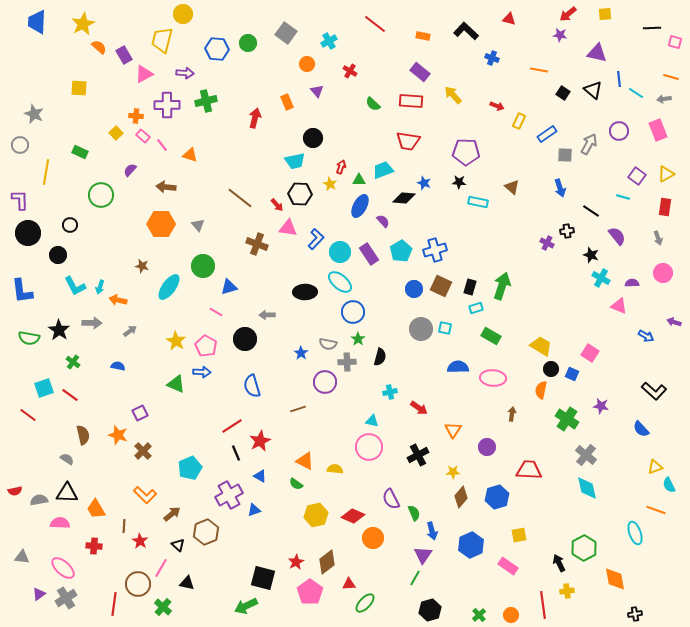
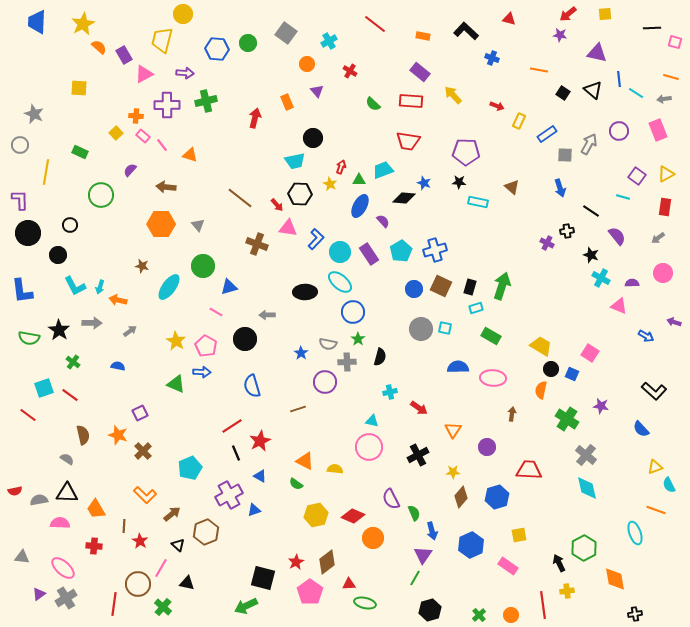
gray arrow at (658, 238): rotated 72 degrees clockwise
green ellipse at (365, 603): rotated 60 degrees clockwise
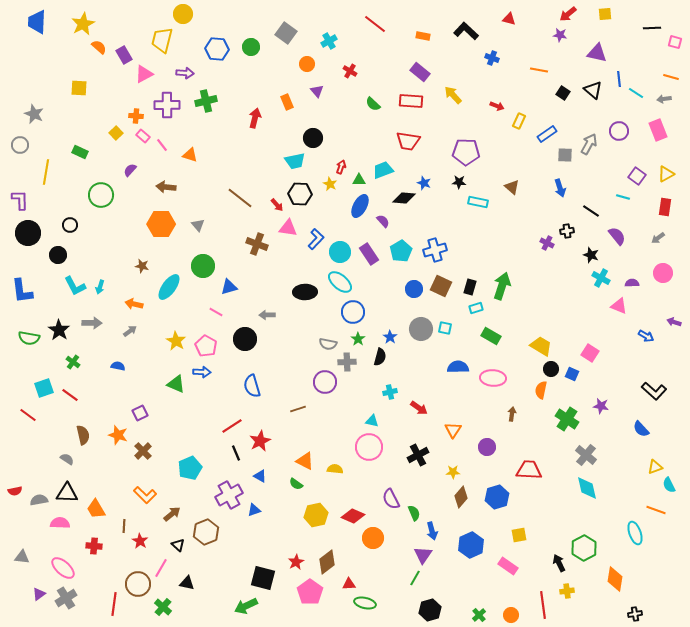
green circle at (248, 43): moved 3 px right, 4 px down
orange arrow at (118, 300): moved 16 px right, 4 px down
blue star at (301, 353): moved 89 px right, 16 px up
orange diamond at (615, 579): rotated 20 degrees clockwise
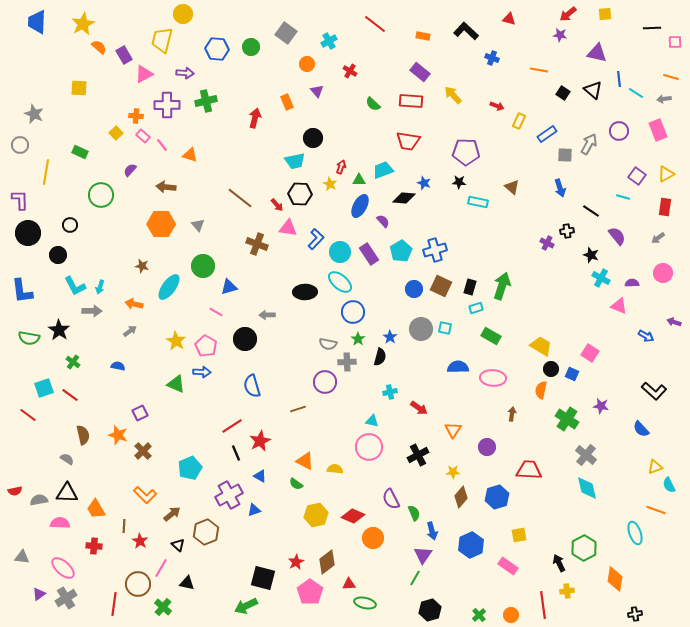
pink square at (675, 42): rotated 16 degrees counterclockwise
gray arrow at (92, 323): moved 12 px up
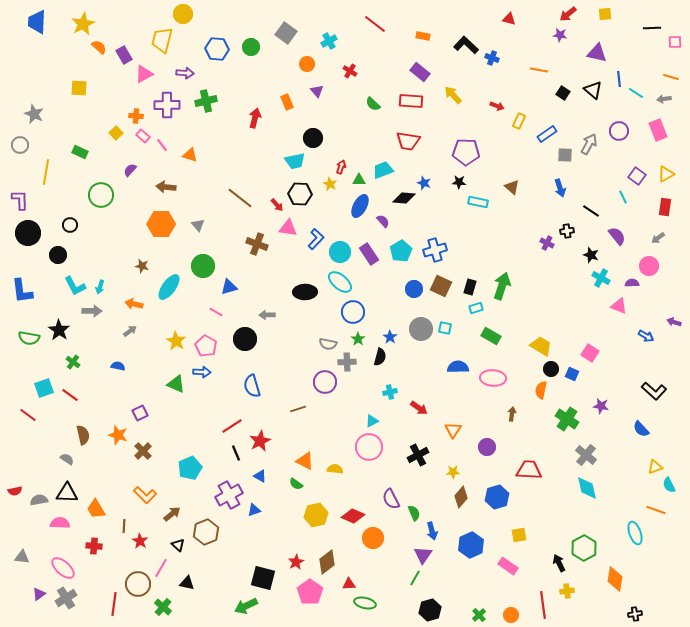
black L-shape at (466, 31): moved 14 px down
cyan line at (623, 197): rotated 48 degrees clockwise
pink circle at (663, 273): moved 14 px left, 7 px up
cyan triangle at (372, 421): rotated 40 degrees counterclockwise
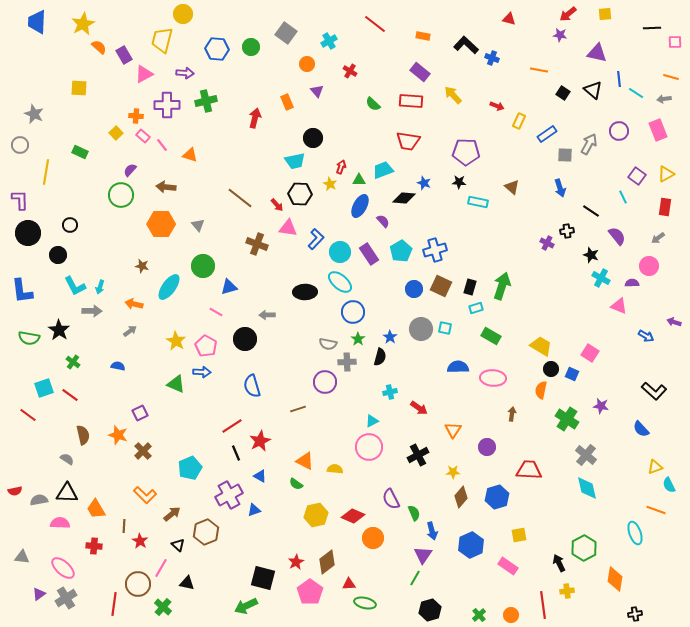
green circle at (101, 195): moved 20 px right
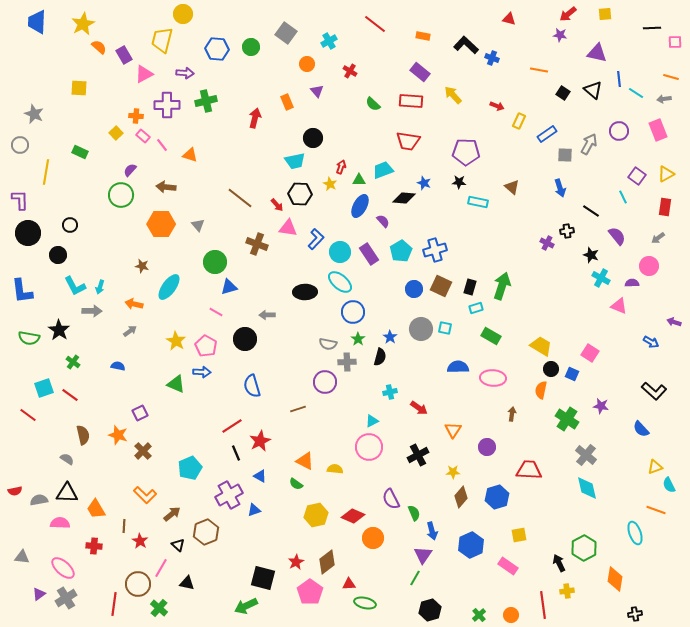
green circle at (203, 266): moved 12 px right, 4 px up
blue arrow at (646, 336): moved 5 px right, 6 px down
green cross at (163, 607): moved 4 px left, 1 px down
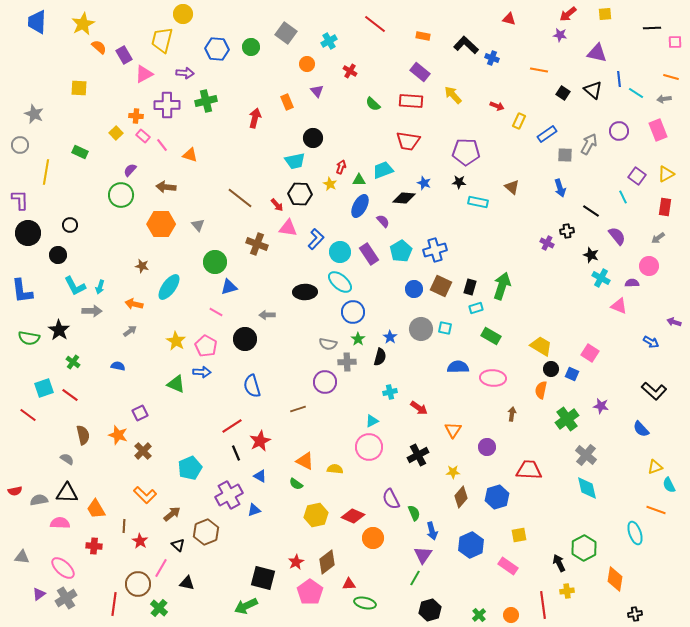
green cross at (567, 419): rotated 20 degrees clockwise
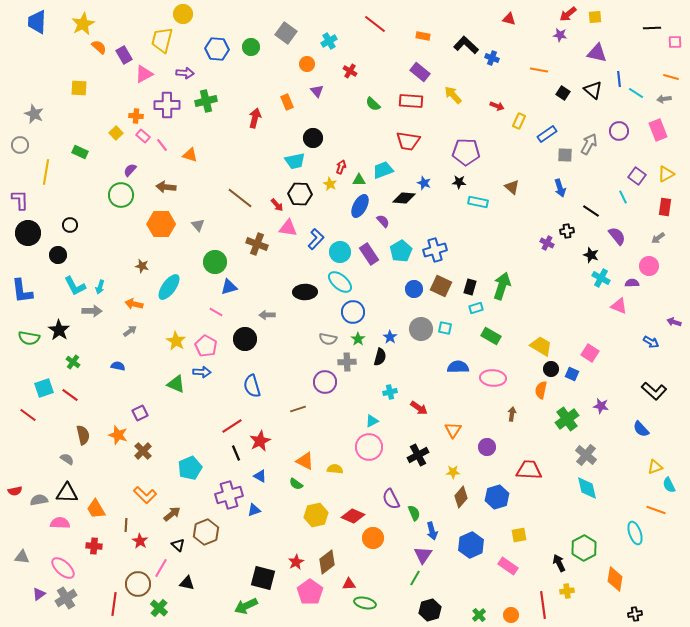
yellow square at (605, 14): moved 10 px left, 3 px down
gray semicircle at (328, 344): moved 5 px up
purple cross at (229, 495): rotated 12 degrees clockwise
brown line at (124, 526): moved 2 px right, 1 px up
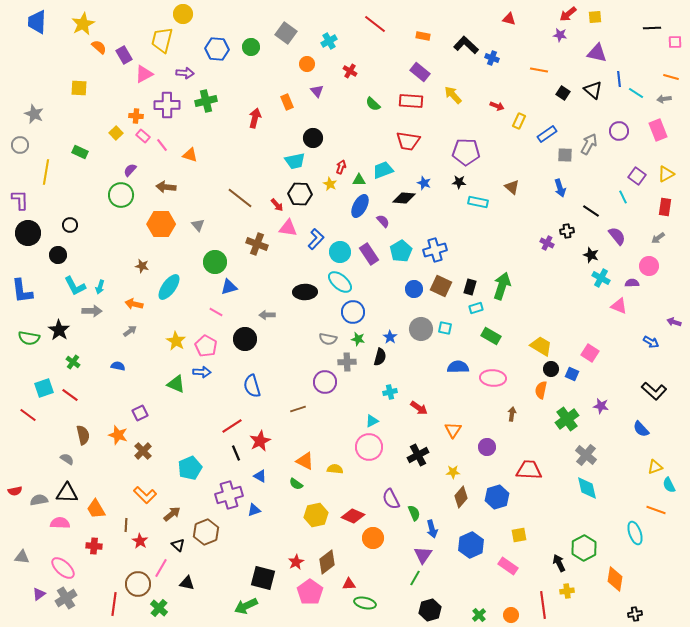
green star at (358, 339): rotated 24 degrees counterclockwise
blue arrow at (432, 531): moved 2 px up
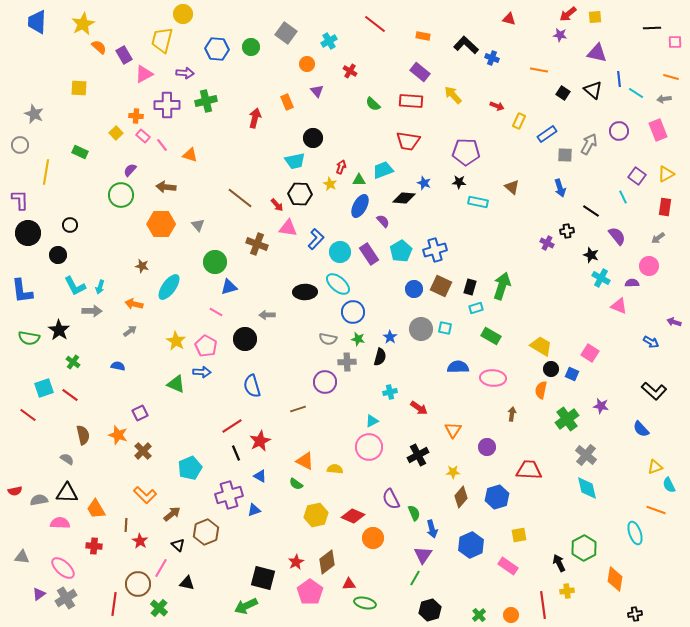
cyan ellipse at (340, 282): moved 2 px left, 2 px down
